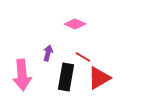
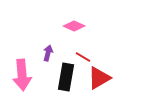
pink diamond: moved 1 px left, 2 px down
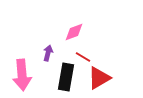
pink diamond: moved 6 px down; rotated 45 degrees counterclockwise
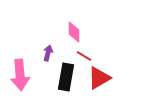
pink diamond: rotated 70 degrees counterclockwise
red line: moved 1 px right, 1 px up
pink arrow: moved 2 px left
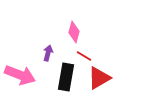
pink diamond: rotated 15 degrees clockwise
pink arrow: rotated 64 degrees counterclockwise
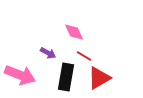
pink diamond: rotated 40 degrees counterclockwise
purple arrow: rotated 105 degrees clockwise
